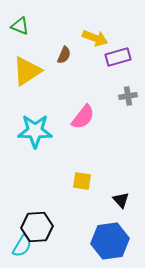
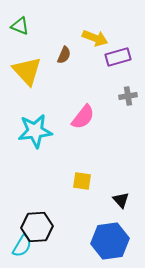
yellow triangle: rotated 40 degrees counterclockwise
cyan star: rotated 8 degrees counterclockwise
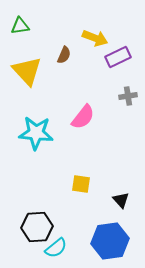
green triangle: rotated 30 degrees counterclockwise
purple rectangle: rotated 10 degrees counterclockwise
cyan star: moved 1 px right, 2 px down; rotated 12 degrees clockwise
yellow square: moved 1 px left, 3 px down
cyan semicircle: moved 34 px right, 2 px down; rotated 20 degrees clockwise
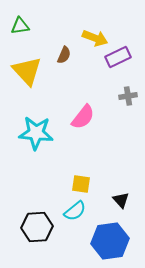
cyan semicircle: moved 19 px right, 37 px up
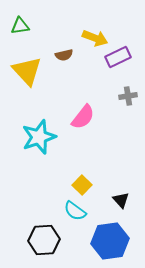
brown semicircle: rotated 54 degrees clockwise
cyan star: moved 3 px right, 4 px down; rotated 24 degrees counterclockwise
yellow square: moved 1 px right, 1 px down; rotated 36 degrees clockwise
cyan semicircle: rotated 75 degrees clockwise
black hexagon: moved 7 px right, 13 px down
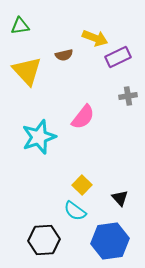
black triangle: moved 1 px left, 2 px up
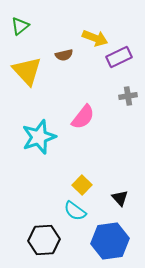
green triangle: rotated 30 degrees counterclockwise
purple rectangle: moved 1 px right
